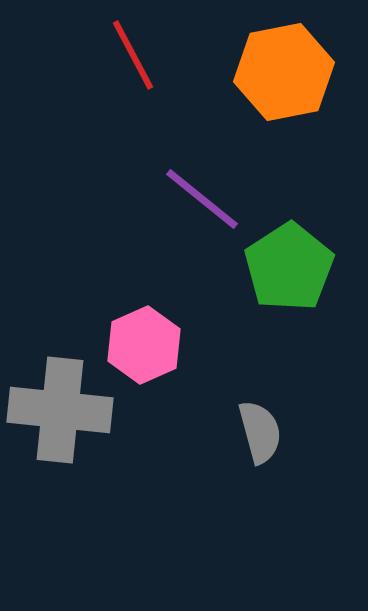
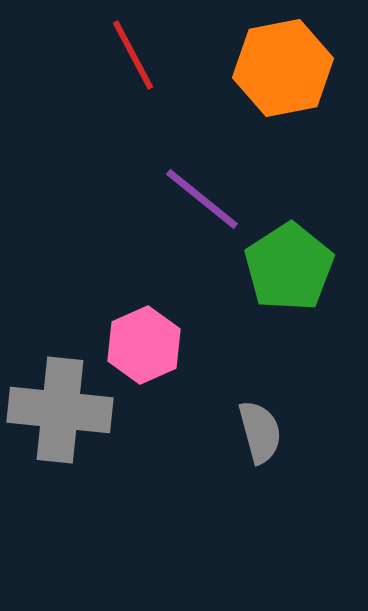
orange hexagon: moved 1 px left, 4 px up
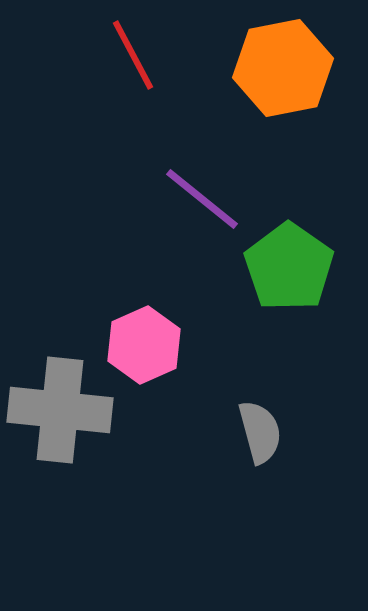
green pentagon: rotated 4 degrees counterclockwise
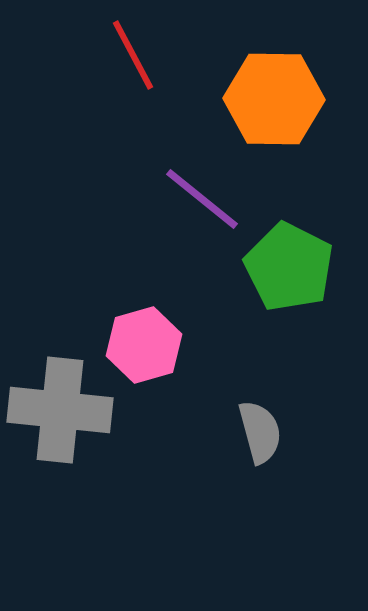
orange hexagon: moved 9 px left, 31 px down; rotated 12 degrees clockwise
green pentagon: rotated 8 degrees counterclockwise
pink hexagon: rotated 8 degrees clockwise
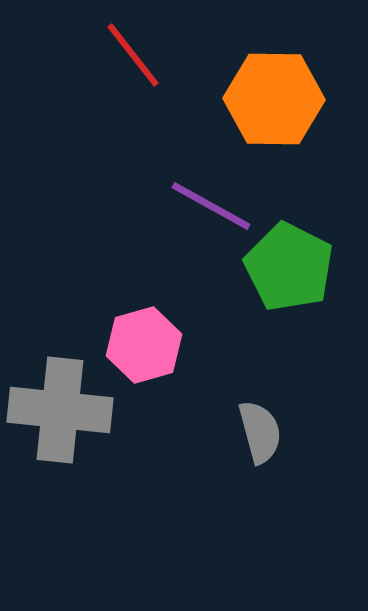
red line: rotated 10 degrees counterclockwise
purple line: moved 9 px right, 7 px down; rotated 10 degrees counterclockwise
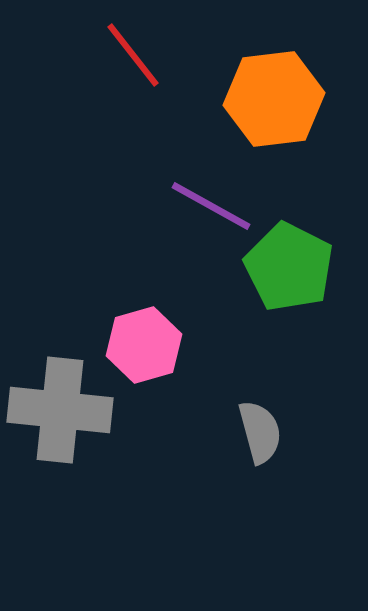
orange hexagon: rotated 8 degrees counterclockwise
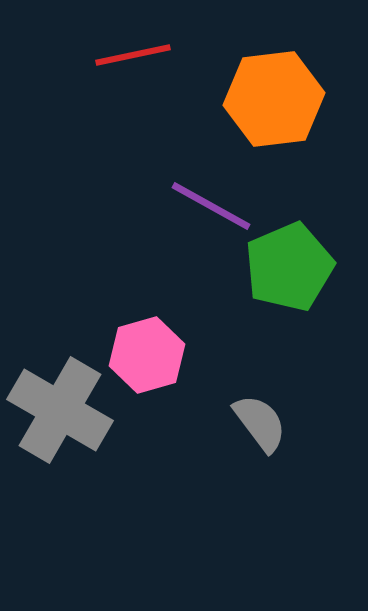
red line: rotated 64 degrees counterclockwise
green pentagon: rotated 22 degrees clockwise
pink hexagon: moved 3 px right, 10 px down
gray cross: rotated 24 degrees clockwise
gray semicircle: moved 9 px up; rotated 22 degrees counterclockwise
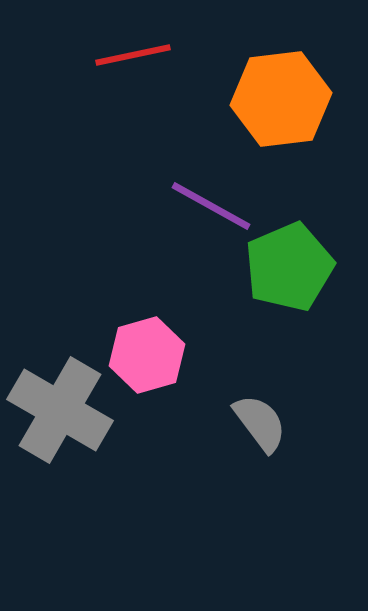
orange hexagon: moved 7 px right
